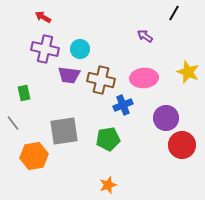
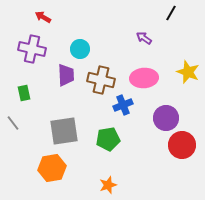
black line: moved 3 px left
purple arrow: moved 1 px left, 2 px down
purple cross: moved 13 px left
purple trapezoid: moved 3 px left; rotated 100 degrees counterclockwise
orange hexagon: moved 18 px right, 12 px down
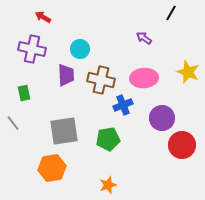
purple circle: moved 4 px left
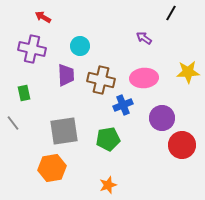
cyan circle: moved 3 px up
yellow star: rotated 25 degrees counterclockwise
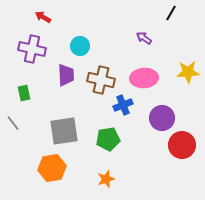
orange star: moved 2 px left, 6 px up
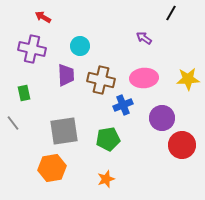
yellow star: moved 7 px down
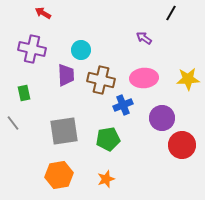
red arrow: moved 4 px up
cyan circle: moved 1 px right, 4 px down
orange hexagon: moved 7 px right, 7 px down
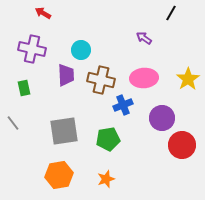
yellow star: rotated 30 degrees counterclockwise
green rectangle: moved 5 px up
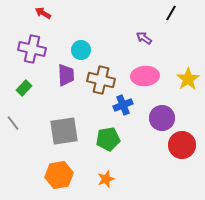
pink ellipse: moved 1 px right, 2 px up
green rectangle: rotated 56 degrees clockwise
